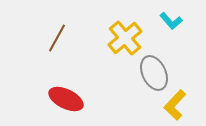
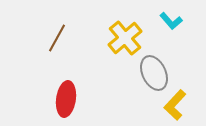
red ellipse: rotated 72 degrees clockwise
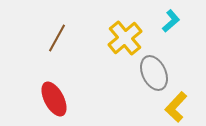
cyan L-shape: rotated 90 degrees counterclockwise
red ellipse: moved 12 px left; rotated 36 degrees counterclockwise
yellow L-shape: moved 1 px right, 2 px down
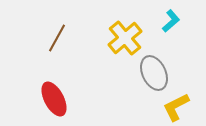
yellow L-shape: rotated 20 degrees clockwise
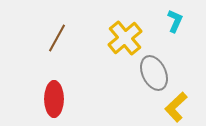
cyan L-shape: moved 4 px right; rotated 25 degrees counterclockwise
red ellipse: rotated 28 degrees clockwise
yellow L-shape: rotated 16 degrees counterclockwise
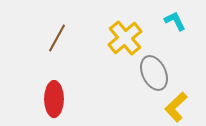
cyan L-shape: rotated 50 degrees counterclockwise
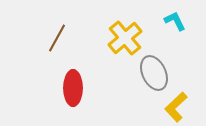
red ellipse: moved 19 px right, 11 px up
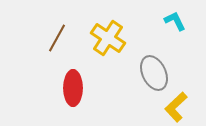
yellow cross: moved 17 px left; rotated 16 degrees counterclockwise
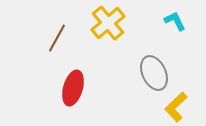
yellow cross: moved 15 px up; rotated 16 degrees clockwise
red ellipse: rotated 16 degrees clockwise
